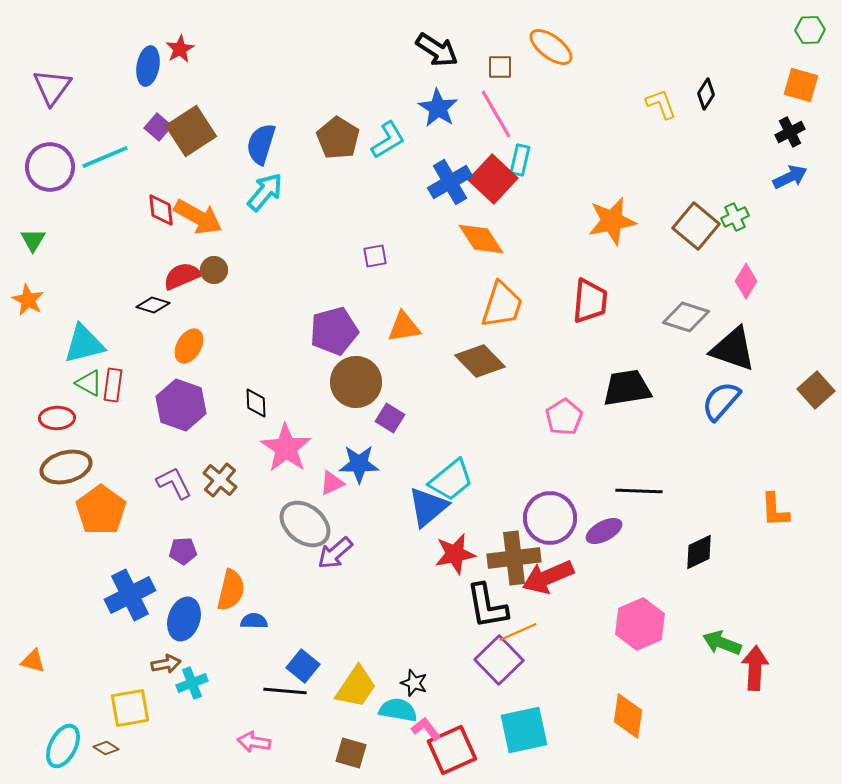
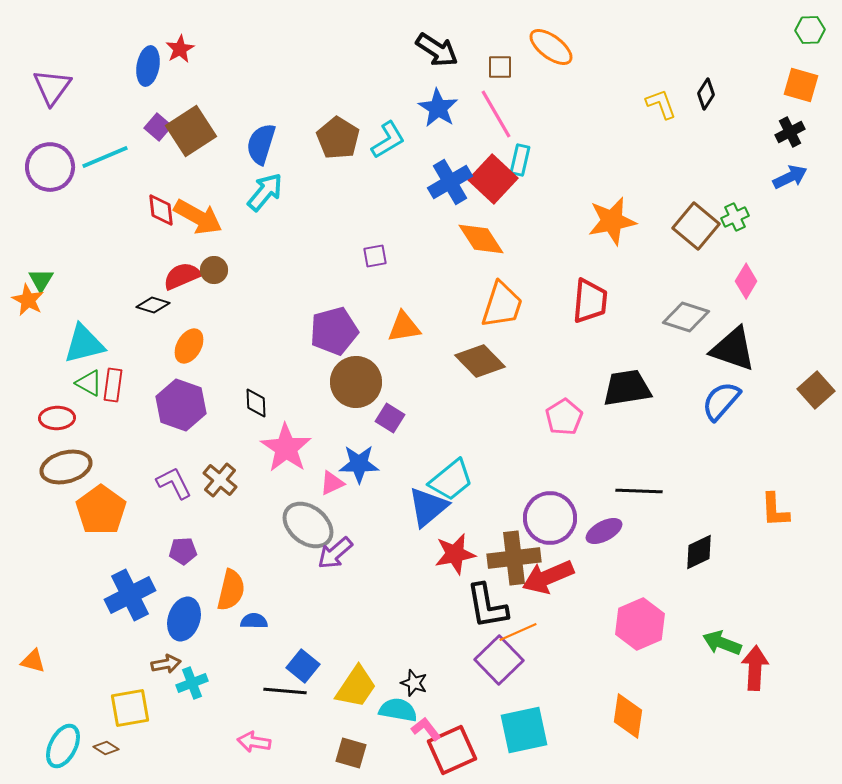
green triangle at (33, 240): moved 8 px right, 40 px down
gray ellipse at (305, 524): moved 3 px right, 1 px down
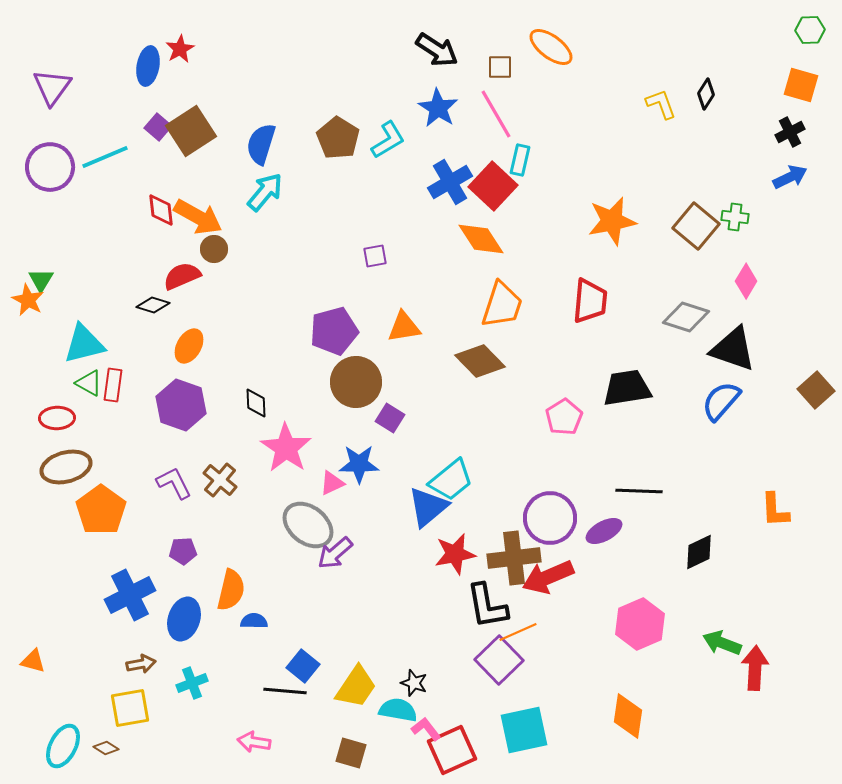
red square at (493, 179): moved 7 px down
green cross at (735, 217): rotated 32 degrees clockwise
brown circle at (214, 270): moved 21 px up
brown arrow at (166, 664): moved 25 px left
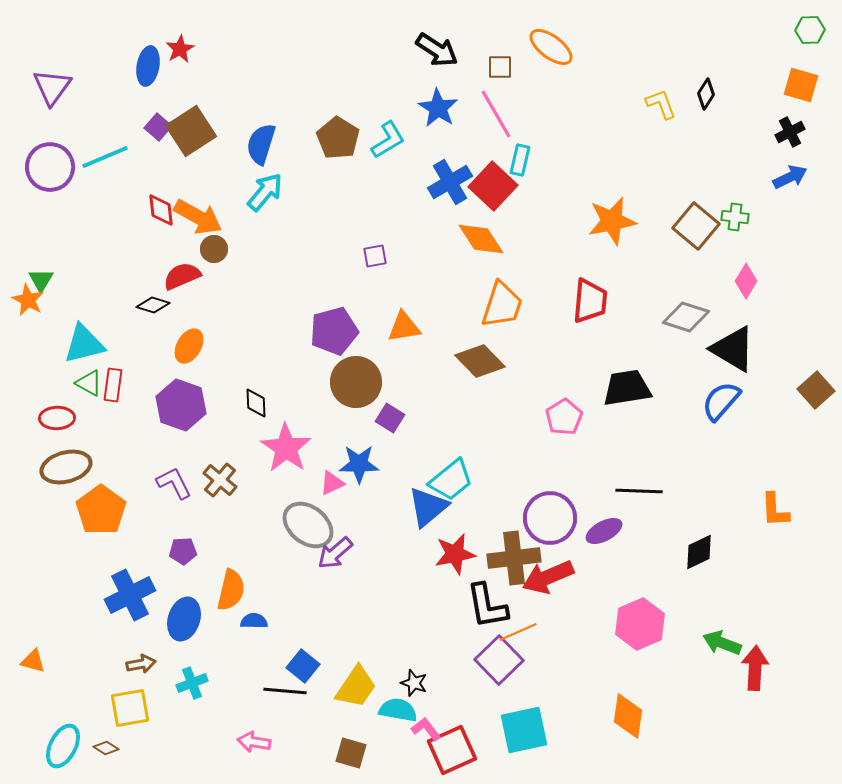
black triangle at (733, 349): rotated 12 degrees clockwise
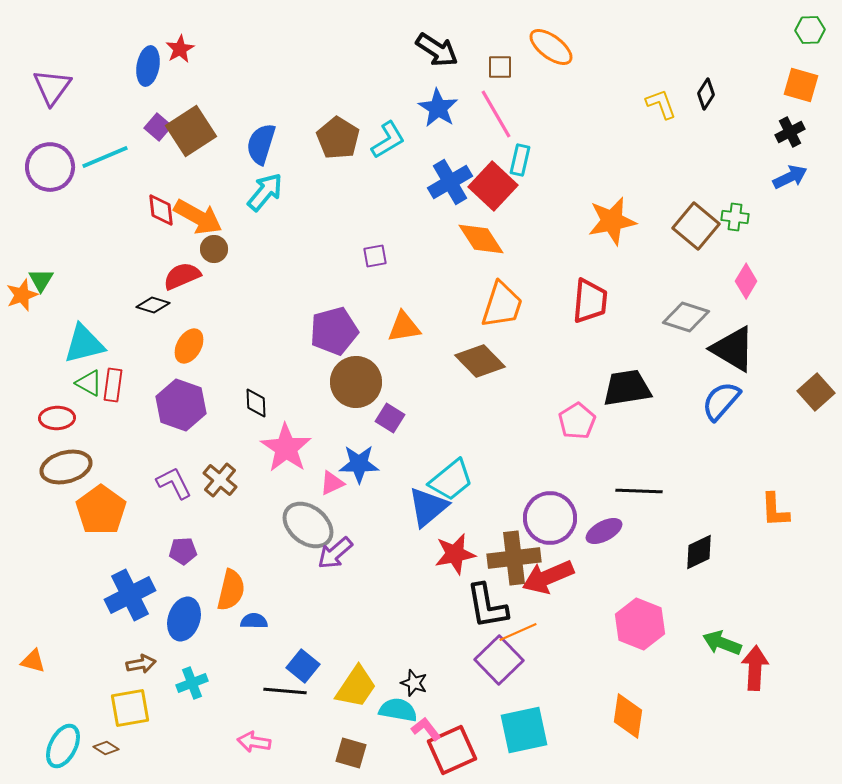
orange star at (28, 300): moved 6 px left, 5 px up; rotated 24 degrees clockwise
brown square at (816, 390): moved 2 px down
pink pentagon at (564, 417): moved 13 px right, 4 px down
pink hexagon at (640, 624): rotated 15 degrees counterclockwise
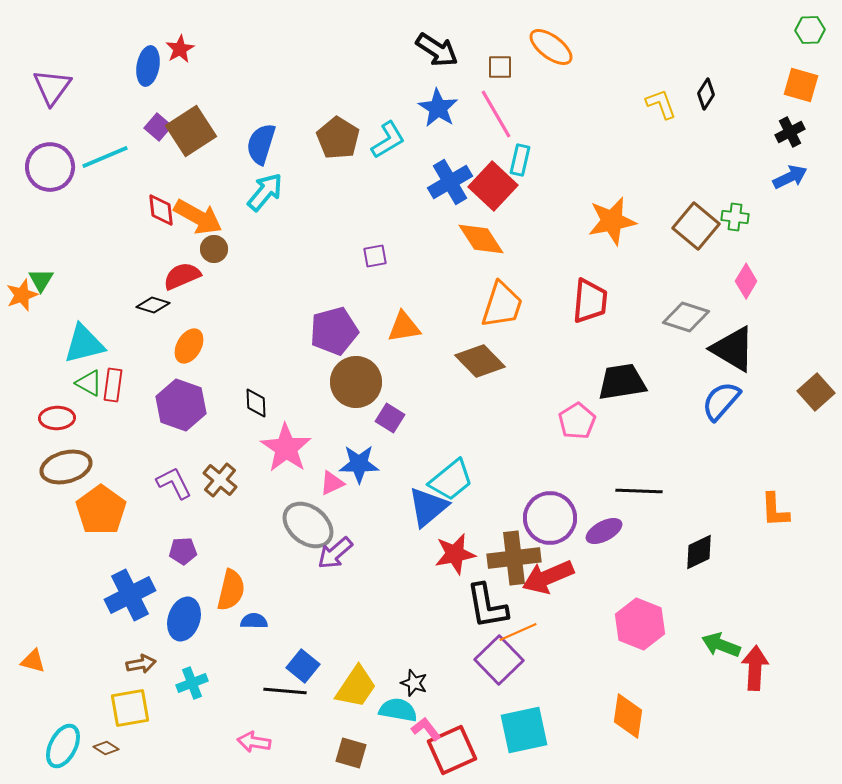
black trapezoid at (627, 388): moved 5 px left, 6 px up
green arrow at (722, 643): moved 1 px left, 2 px down
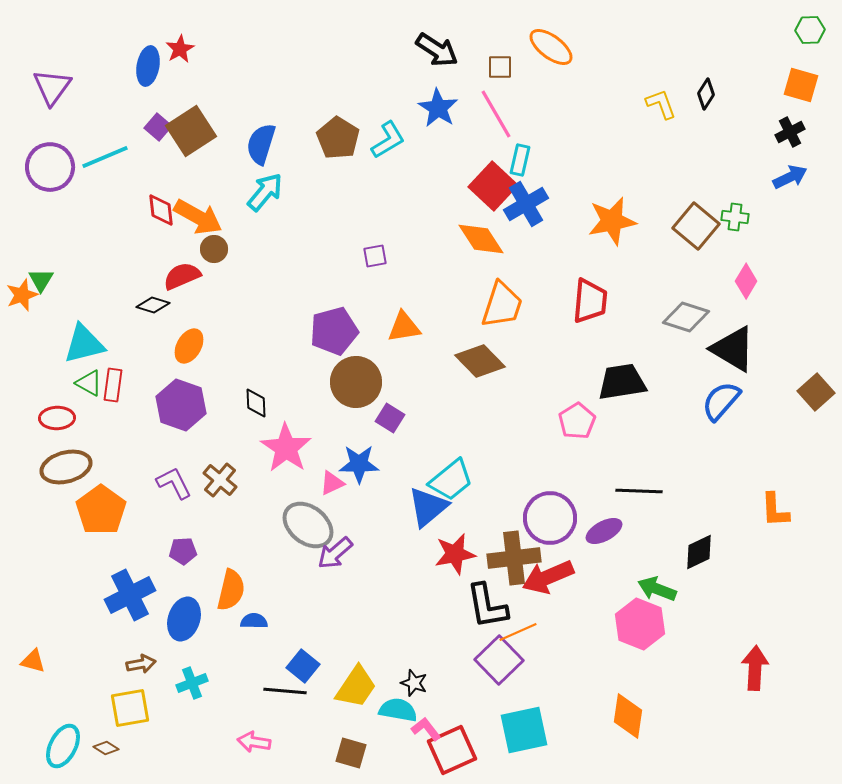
blue cross at (450, 182): moved 76 px right, 22 px down
green arrow at (721, 645): moved 64 px left, 56 px up
